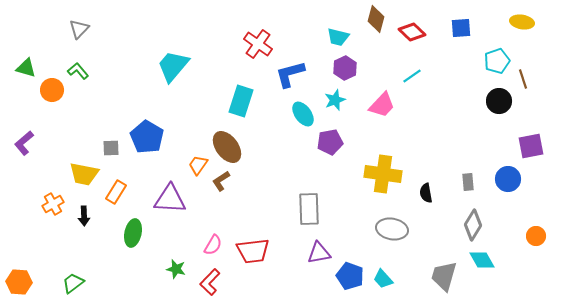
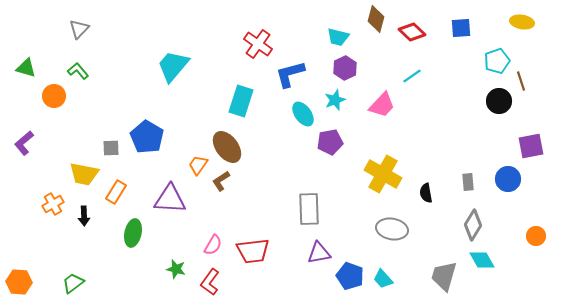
brown line at (523, 79): moved 2 px left, 2 px down
orange circle at (52, 90): moved 2 px right, 6 px down
yellow cross at (383, 174): rotated 21 degrees clockwise
red L-shape at (210, 282): rotated 8 degrees counterclockwise
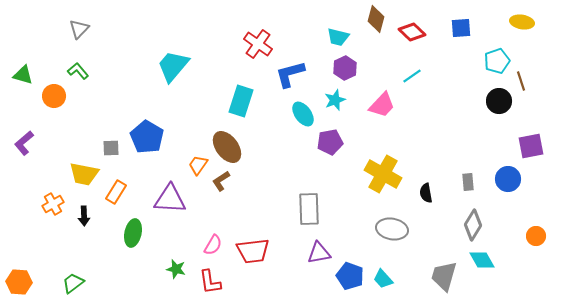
green triangle at (26, 68): moved 3 px left, 7 px down
red L-shape at (210, 282): rotated 44 degrees counterclockwise
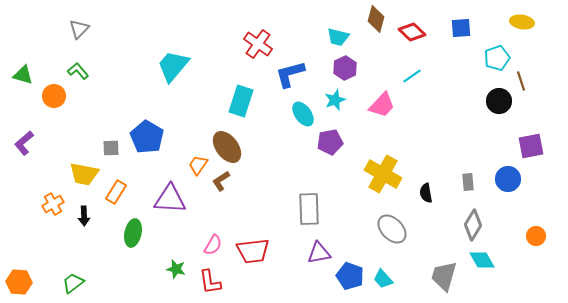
cyan pentagon at (497, 61): moved 3 px up
gray ellipse at (392, 229): rotated 36 degrees clockwise
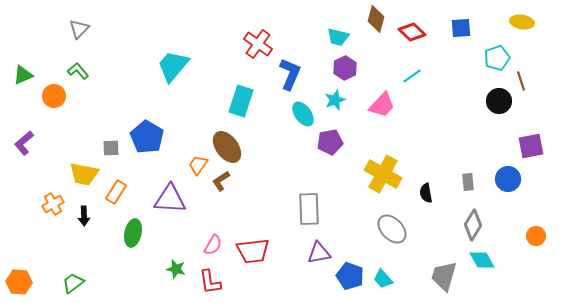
blue L-shape at (290, 74): rotated 128 degrees clockwise
green triangle at (23, 75): rotated 40 degrees counterclockwise
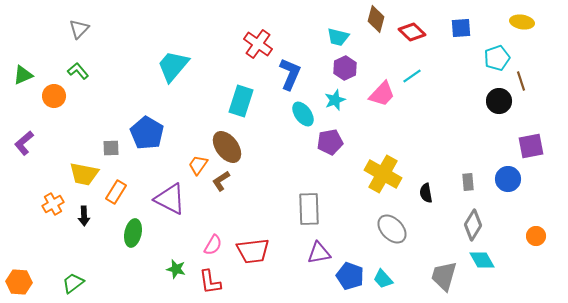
pink trapezoid at (382, 105): moved 11 px up
blue pentagon at (147, 137): moved 4 px up
purple triangle at (170, 199): rotated 24 degrees clockwise
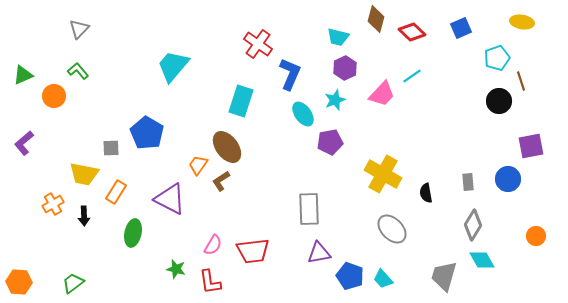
blue square at (461, 28): rotated 20 degrees counterclockwise
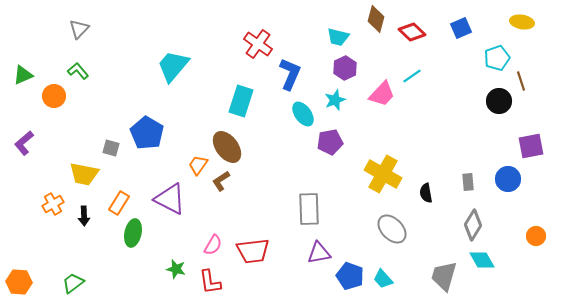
gray square at (111, 148): rotated 18 degrees clockwise
orange rectangle at (116, 192): moved 3 px right, 11 px down
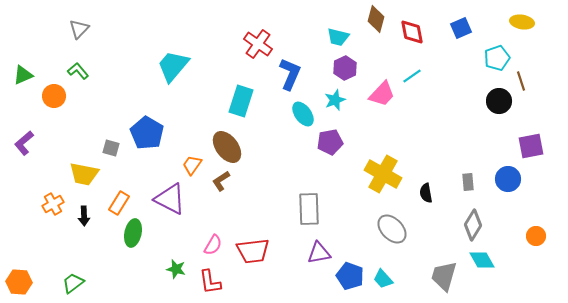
red diamond at (412, 32): rotated 36 degrees clockwise
orange trapezoid at (198, 165): moved 6 px left
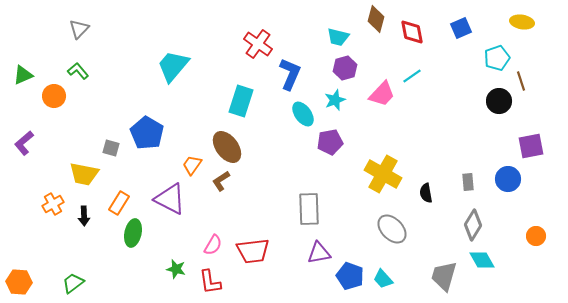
purple hexagon at (345, 68): rotated 10 degrees clockwise
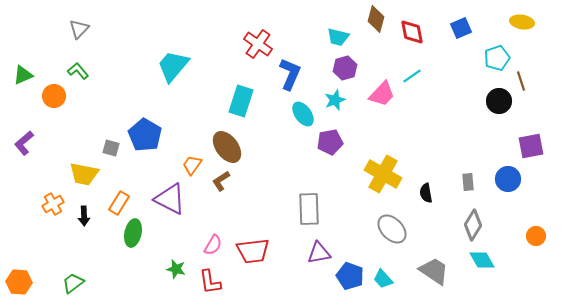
blue pentagon at (147, 133): moved 2 px left, 2 px down
gray trapezoid at (444, 276): moved 10 px left, 5 px up; rotated 108 degrees clockwise
